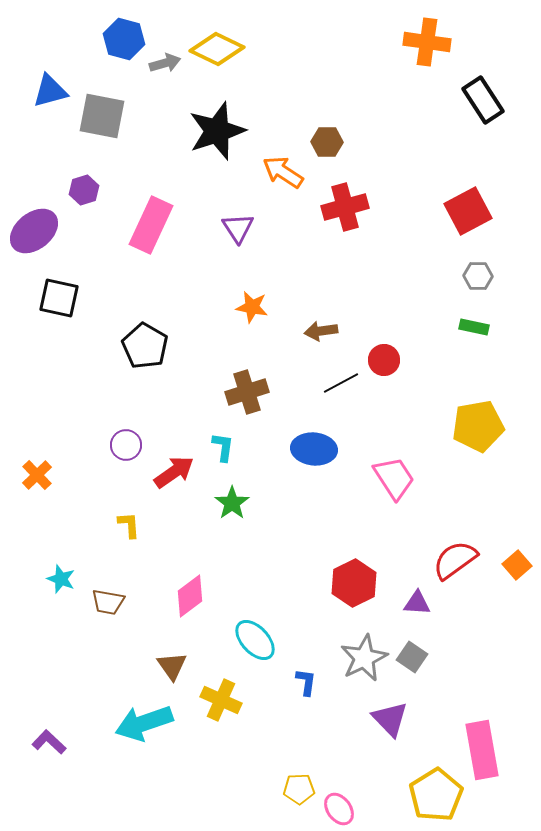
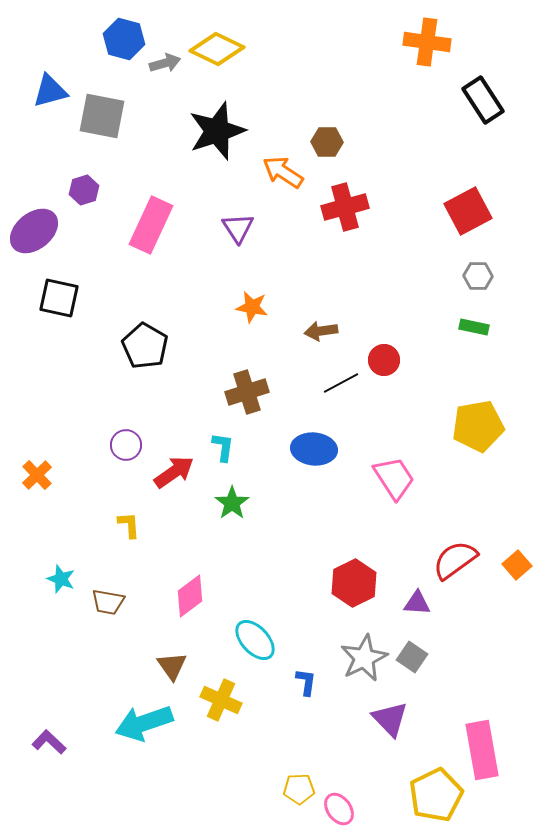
yellow pentagon at (436, 795): rotated 6 degrees clockwise
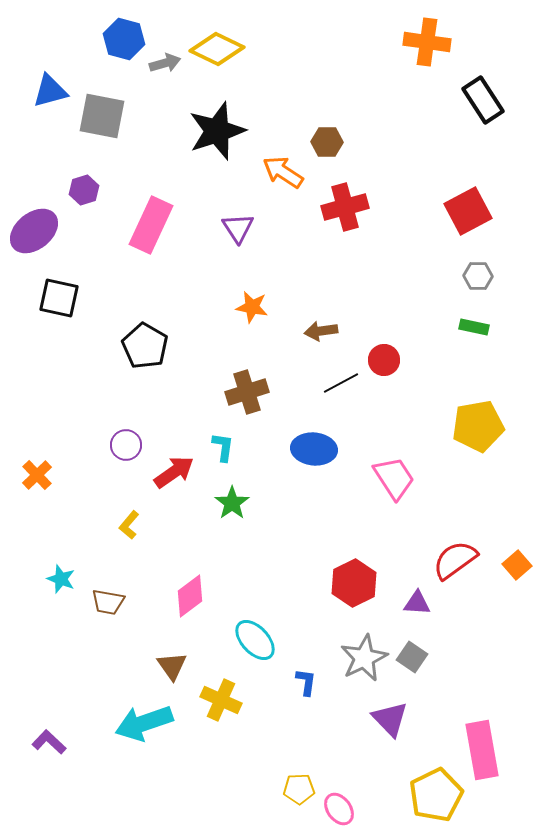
yellow L-shape at (129, 525): rotated 136 degrees counterclockwise
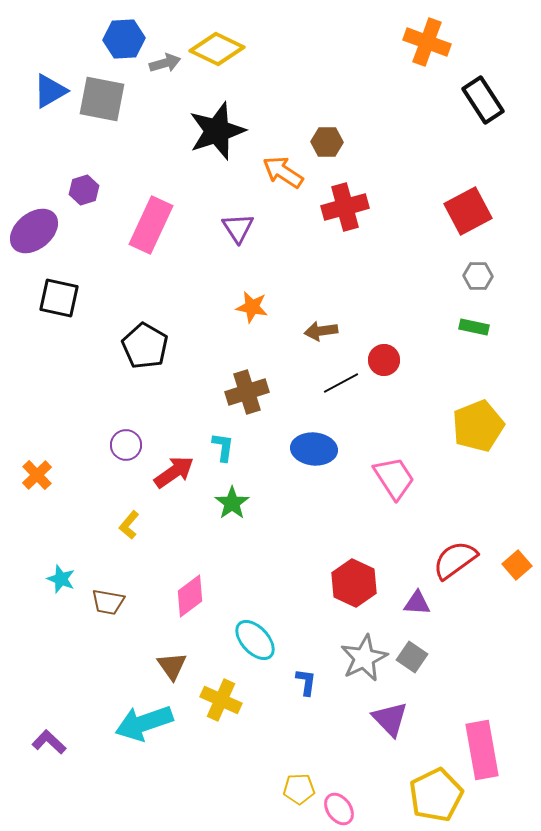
blue hexagon at (124, 39): rotated 18 degrees counterclockwise
orange cross at (427, 42): rotated 12 degrees clockwise
blue triangle at (50, 91): rotated 15 degrees counterclockwise
gray square at (102, 116): moved 17 px up
yellow pentagon at (478, 426): rotated 12 degrees counterclockwise
red hexagon at (354, 583): rotated 9 degrees counterclockwise
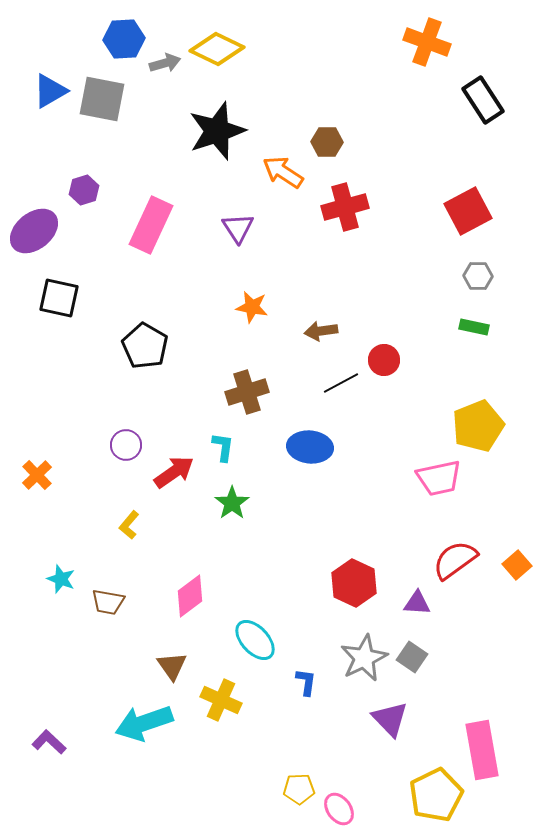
blue ellipse at (314, 449): moved 4 px left, 2 px up
pink trapezoid at (394, 478): moved 45 px right; rotated 111 degrees clockwise
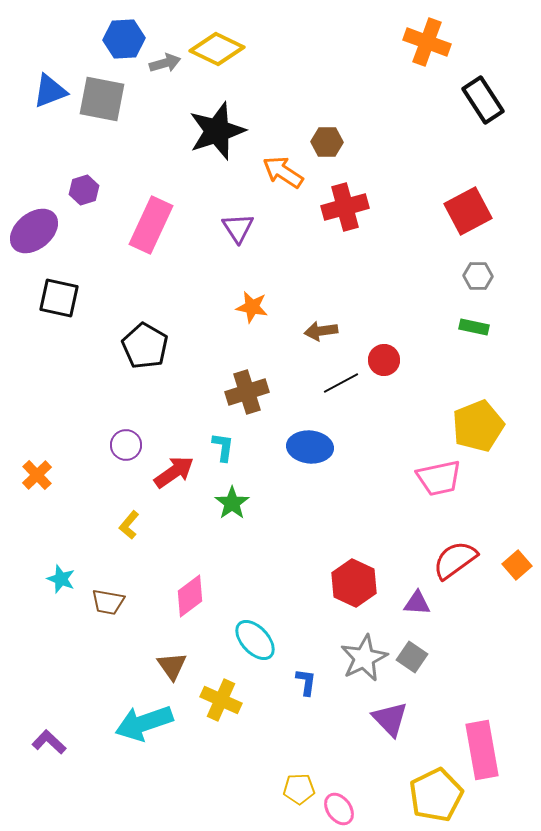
blue triangle at (50, 91): rotated 9 degrees clockwise
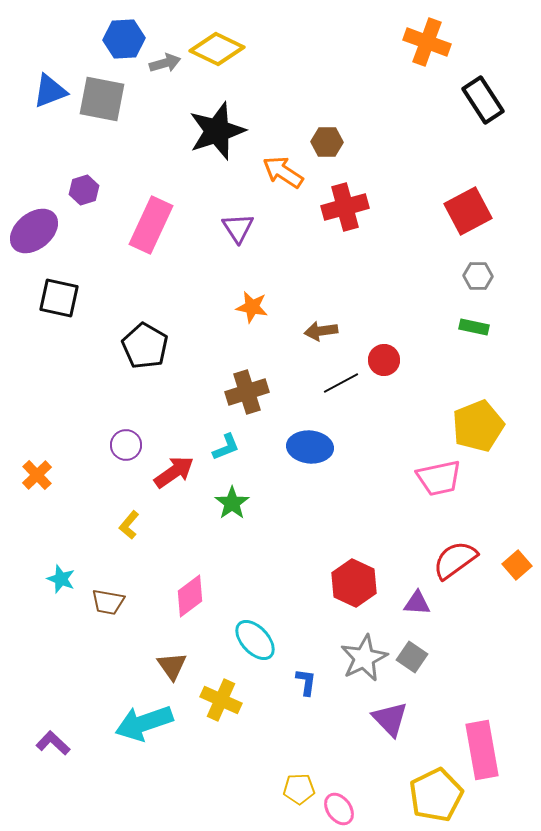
cyan L-shape at (223, 447): moved 3 px right; rotated 60 degrees clockwise
purple L-shape at (49, 742): moved 4 px right, 1 px down
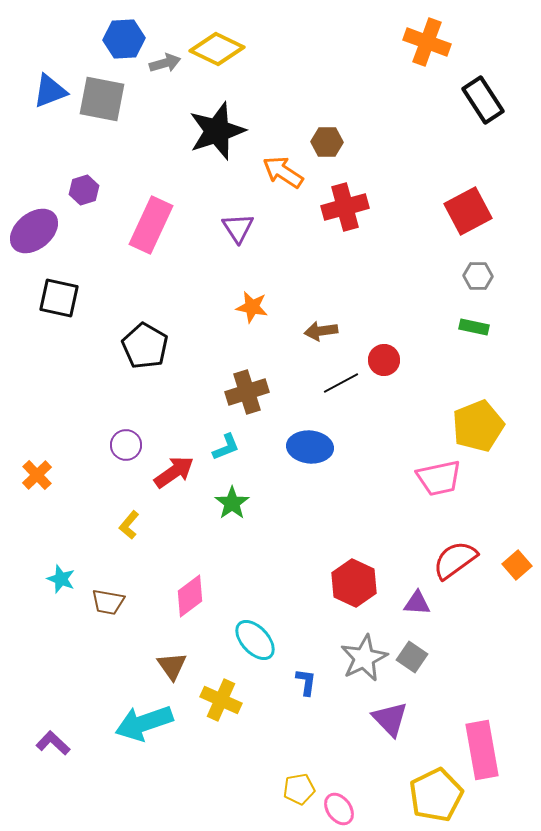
yellow pentagon at (299, 789): rotated 8 degrees counterclockwise
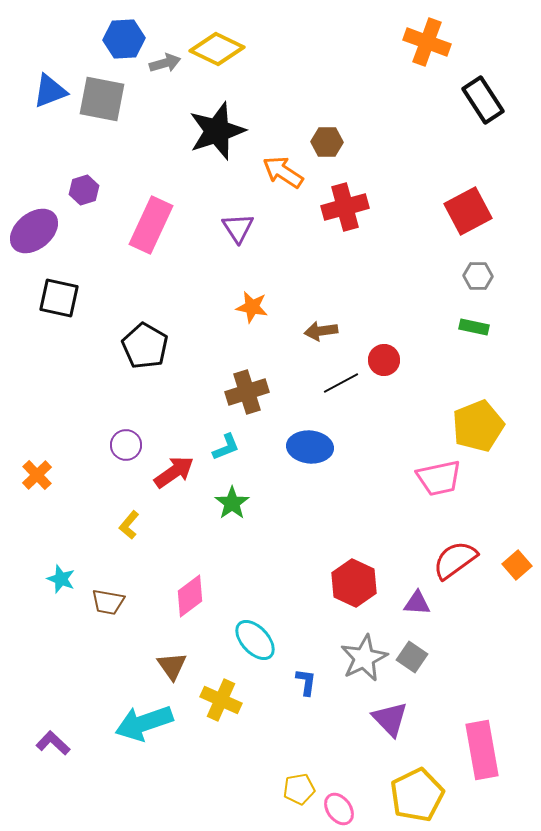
yellow pentagon at (436, 795): moved 19 px left
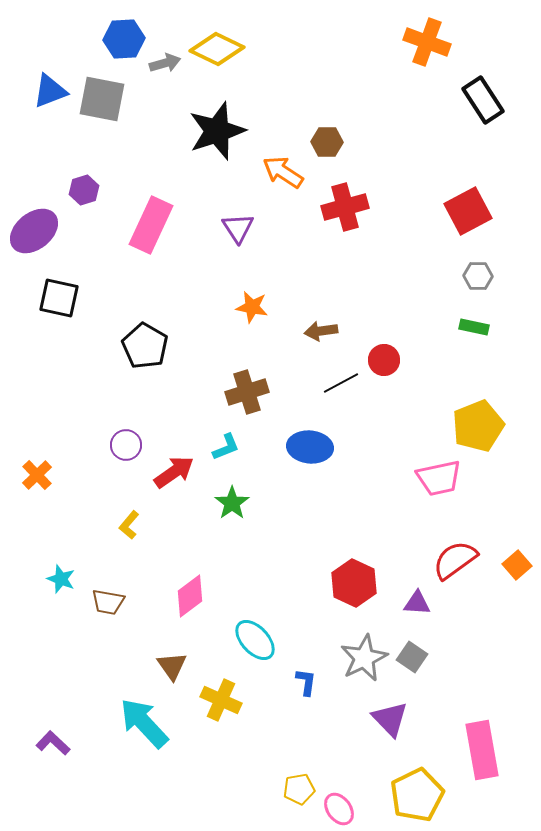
cyan arrow at (144, 723): rotated 66 degrees clockwise
